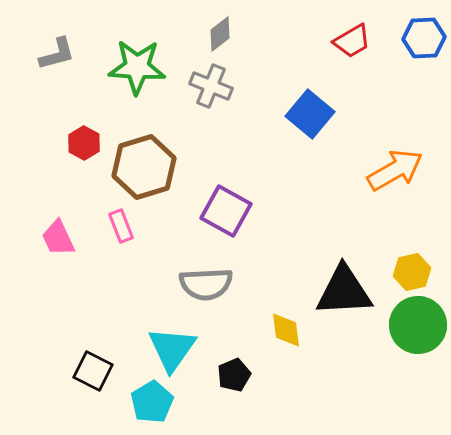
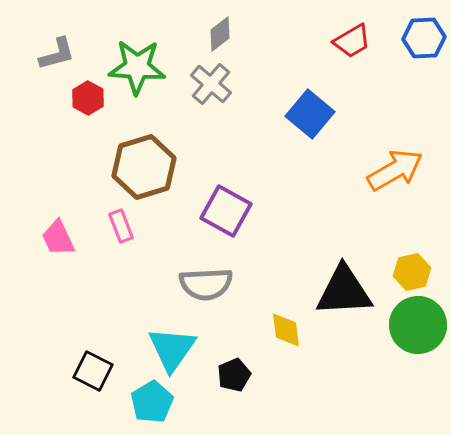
gray cross: moved 2 px up; rotated 18 degrees clockwise
red hexagon: moved 4 px right, 45 px up
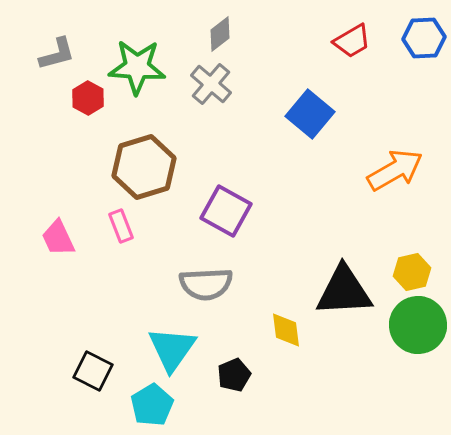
cyan pentagon: moved 3 px down
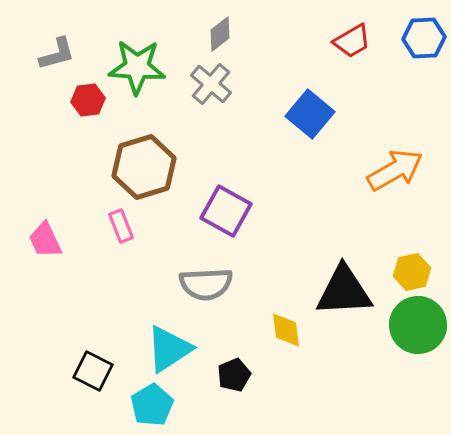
red hexagon: moved 2 px down; rotated 24 degrees clockwise
pink trapezoid: moved 13 px left, 2 px down
cyan triangle: moved 3 px left; rotated 22 degrees clockwise
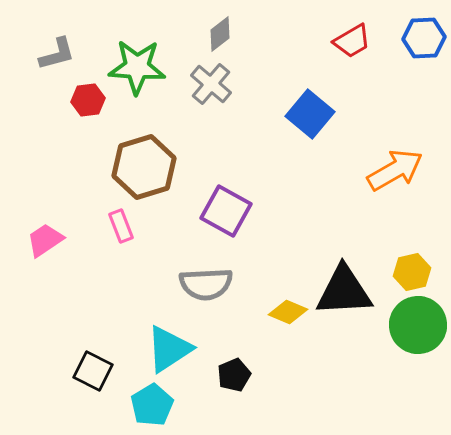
pink trapezoid: rotated 81 degrees clockwise
yellow diamond: moved 2 px right, 18 px up; rotated 60 degrees counterclockwise
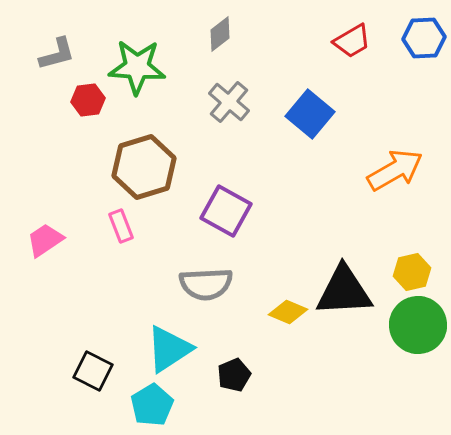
gray cross: moved 18 px right, 18 px down
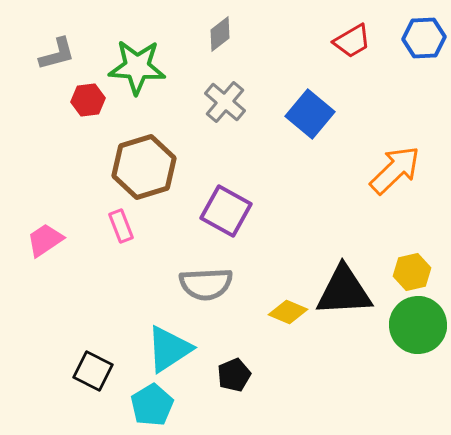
gray cross: moved 4 px left
orange arrow: rotated 14 degrees counterclockwise
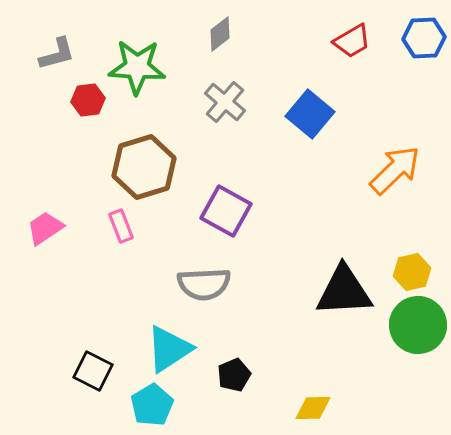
pink trapezoid: moved 12 px up
gray semicircle: moved 2 px left
yellow diamond: moved 25 px right, 96 px down; rotated 24 degrees counterclockwise
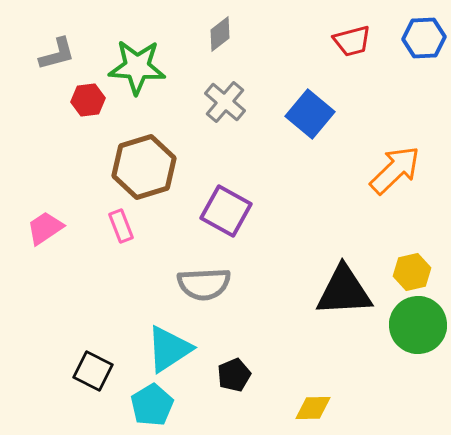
red trapezoid: rotated 15 degrees clockwise
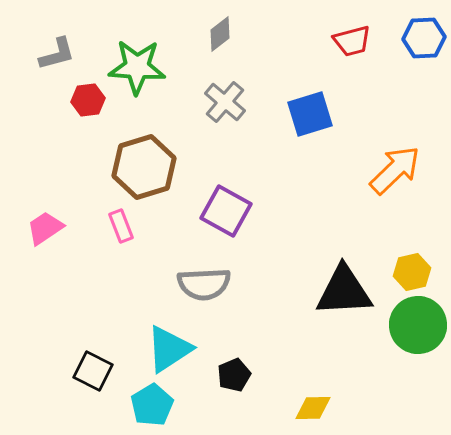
blue square: rotated 33 degrees clockwise
